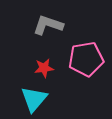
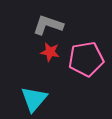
red star: moved 6 px right, 16 px up; rotated 18 degrees clockwise
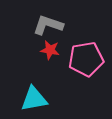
red star: moved 2 px up
cyan triangle: rotated 40 degrees clockwise
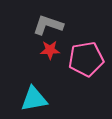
red star: rotated 12 degrees counterclockwise
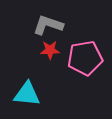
pink pentagon: moved 1 px left, 1 px up
cyan triangle: moved 7 px left, 5 px up; rotated 16 degrees clockwise
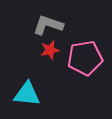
red star: rotated 12 degrees counterclockwise
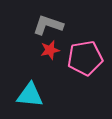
cyan triangle: moved 3 px right, 1 px down
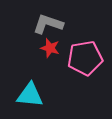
gray L-shape: moved 1 px up
red star: moved 2 px up; rotated 30 degrees clockwise
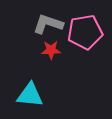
red star: moved 1 px right, 2 px down; rotated 18 degrees counterclockwise
pink pentagon: moved 26 px up
